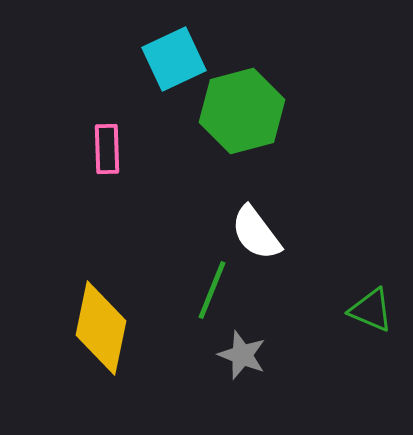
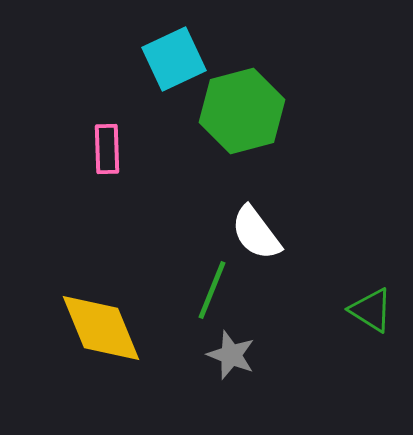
green triangle: rotated 9 degrees clockwise
yellow diamond: rotated 34 degrees counterclockwise
gray star: moved 11 px left
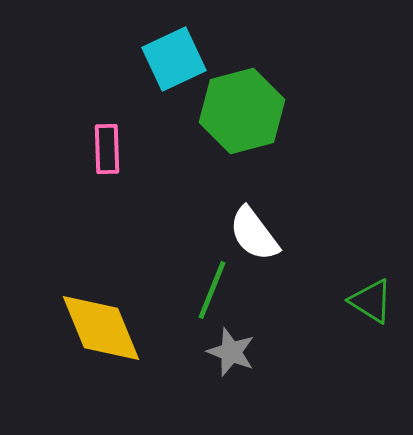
white semicircle: moved 2 px left, 1 px down
green triangle: moved 9 px up
gray star: moved 3 px up
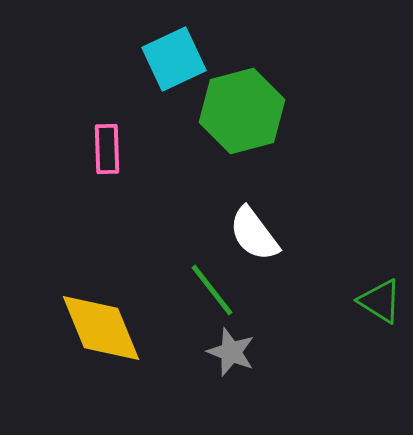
green line: rotated 60 degrees counterclockwise
green triangle: moved 9 px right
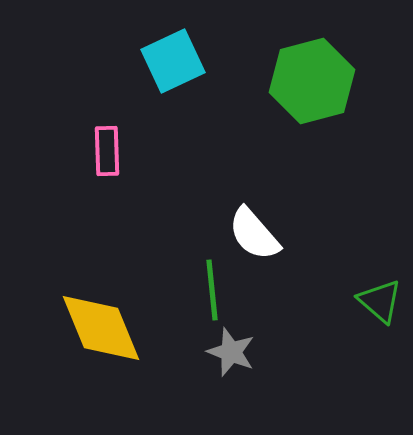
cyan square: moved 1 px left, 2 px down
green hexagon: moved 70 px right, 30 px up
pink rectangle: moved 2 px down
white semicircle: rotated 4 degrees counterclockwise
green line: rotated 32 degrees clockwise
green triangle: rotated 9 degrees clockwise
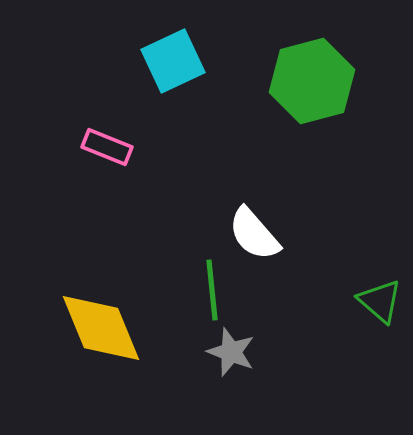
pink rectangle: moved 4 px up; rotated 66 degrees counterclockwise
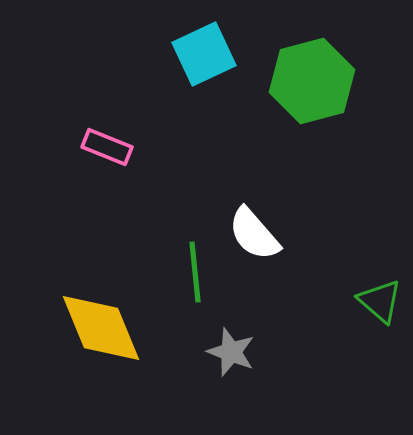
cyan square: moved 31 px right, 7 px up
green line: moved 17 px left, 18 px up
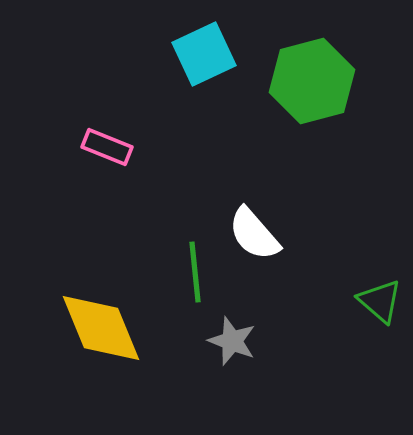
gray star: moved 1 px right, 11 px up
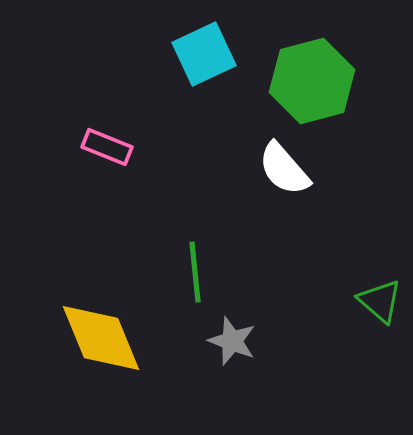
white semicircle: moved 30 px right, 65 px up
yellow diamond: moved 10 px down
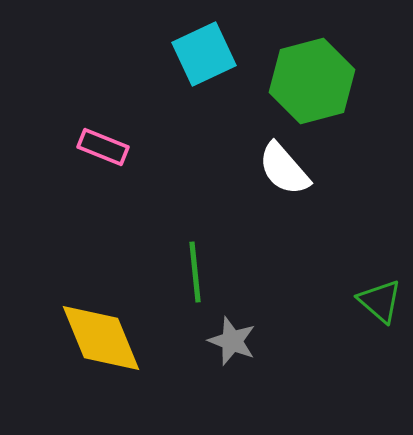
pink rectangle: moved 4 px left
